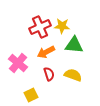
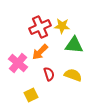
orange arrow: moved 6 px left; rotated 18 degrees counterclockwise
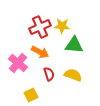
orange arrow: rotated 108 degrees counterclockwise
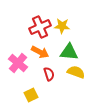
green triangle: moved 5 px left, 7 px down
yellow semicircle: moved 3 px right, 3 px up
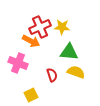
yellow star: moved 1 px down
orange arrow: moved 9 px left, 11 px up
pink cross: rotated 18 degrees counterclockwise
red semicircle: moved 3 px right, 1 px down
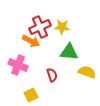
pink cross: moved 2 px down
yellow semicircle: moved 11 px right
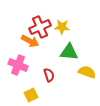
orange arrow: moved 1 px left
red semicircle: moved 3 px left
